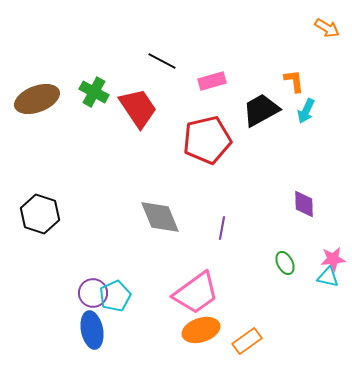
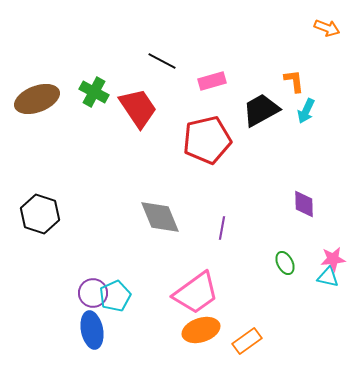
orange arrow: rotated 10 degrees counterclockwise
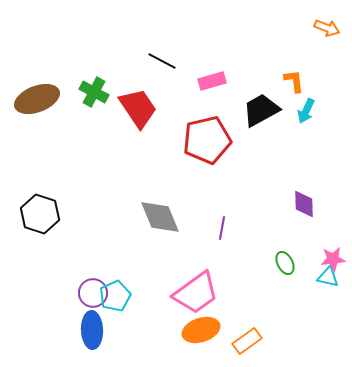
blue ellipse: rotated 9 degrees clockwise
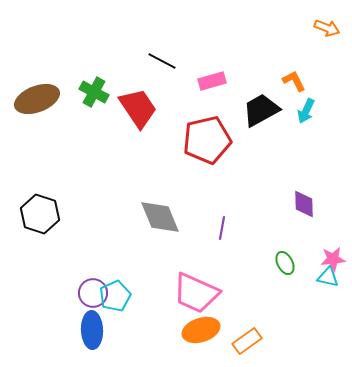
orange L-shape: rotated 20 degrees counterclockwise
pink trapezoid: rotated 60 degrees clockwise
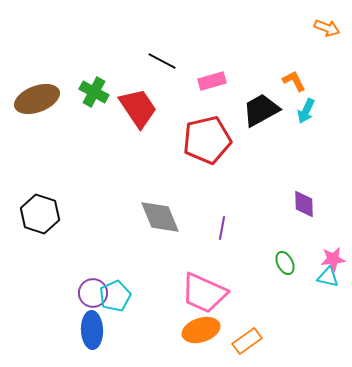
pink trapezoid: moved 8 px right
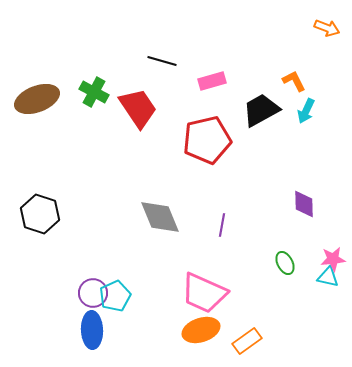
black line: rotated 12 degrees counterclockwise
purple line: moved 3 px up
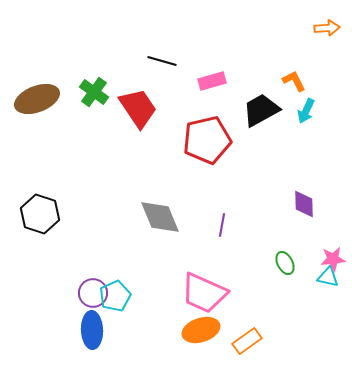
orange arrow: rotated 25 degrees counterclockwise
green cross: rotated 8 degrees clockwise
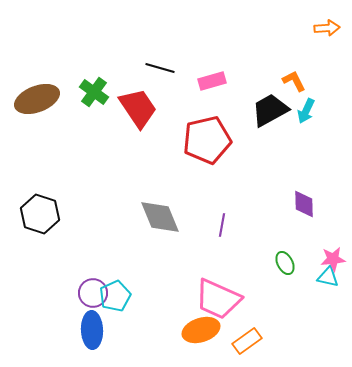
black line: moved 2 px left, 7 px down
black trapezoid: moved 9 px right
pink trapezoid: moved 14 px right, 6 px down
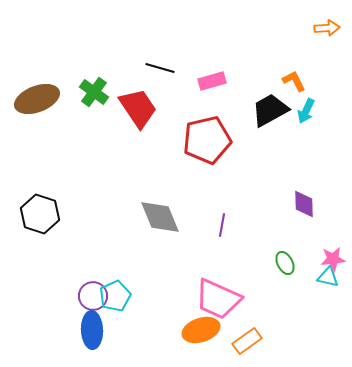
purple circle: moved 3 px down
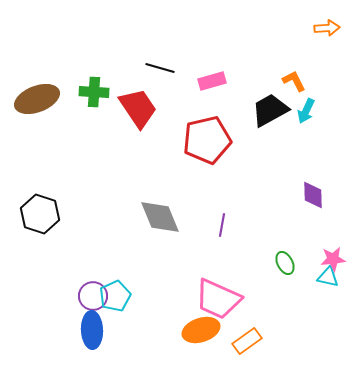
green cross: rotated 32 degrees counterclockwise
purple diamond: moved 9 px right, 9 px up
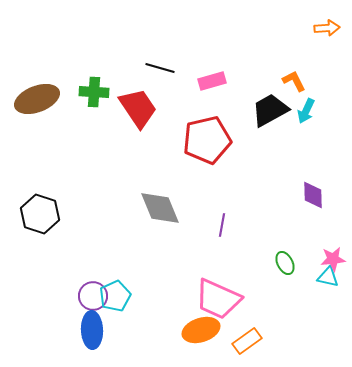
gray diamond: moved 9 px up
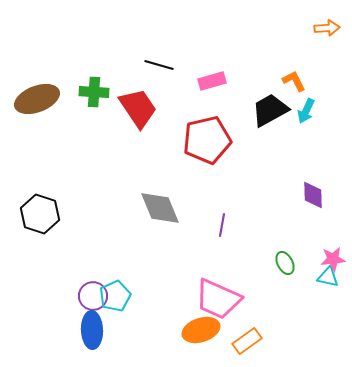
black line: moved 1 px left, 3 px up
